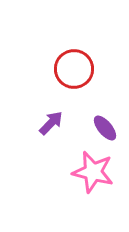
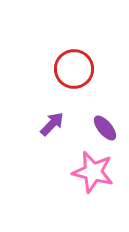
purple arrow: moved 1 px right, 1 px down
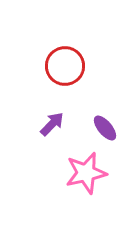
red circle: moved 9 px left, 3 px up
pink star: moved 7 px left, 1 px down; rotated 27 degrees counterclockwise
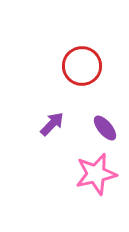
red circle: moved 17 px right
pink star: moved 10 px right, 1 px down
